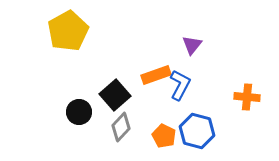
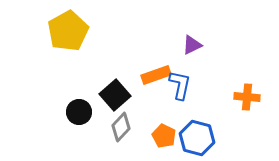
purple triangle: rotated 25 degrees clockwise
blue L-shape: rotated 16 degrees counterclockwise
blue hexagon: moved 7 px down
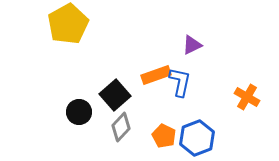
yellow pentagon: moved 7 px up
blue L-shape: moved 3 px up
orange cross: rotated 25 degrees clockwise
blue hexagon: rotated 24 degrees clockwise
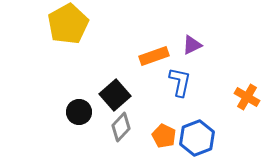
orange rectangle: moved 2 px left, 19 px up
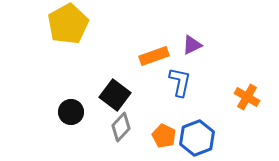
black square: rotated 12 degrees counterclockwise
black circle: moved 8 px left
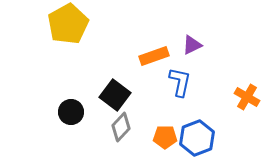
orange pentagon: moved 1 px right, 1 px down; rotated 25 degrees counterclockwise
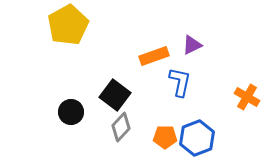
yellow pentagon: moved 1 px down
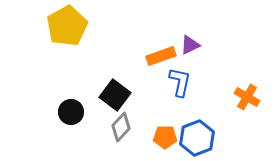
yellow pentagon: moved 1 px left, 1 px down
purple triangle: moved 2 px left
orange rectangle: moved 7 px right
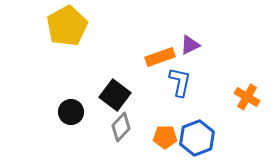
orange rectangle: moved 1 px left, 1 px down
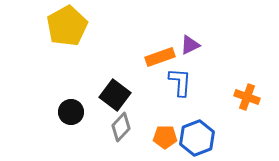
blue L-shape: rotated 8 degrees counterclockwise
orange cross: rotated 10 degrees counterclockwise
